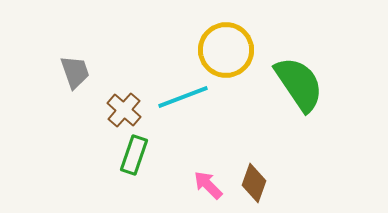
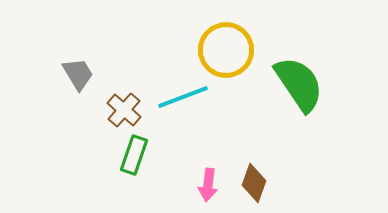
gray trapezoid: moved 3 px right, 2 px down; rotated 12 degrees counterclockwise
pink arrow: rotated 128 degrees counterclockwise
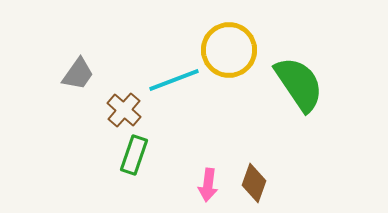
yellow circle: moved 3 px right
gray trapezoid: rotated 66 degrees clockwise
cyan line: moved 9 px left, 17 px up
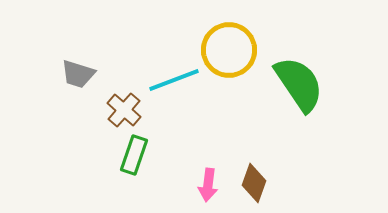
gray trapezoid: rotated 72 degrees clockwise
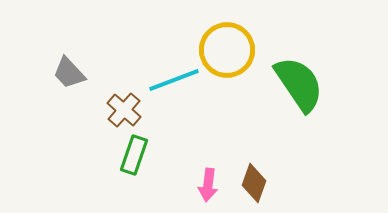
yellow circle: moved 2 px left
gray trapezoid: moved 9 px left, 1 px up; rotated 30 degrees clockwise
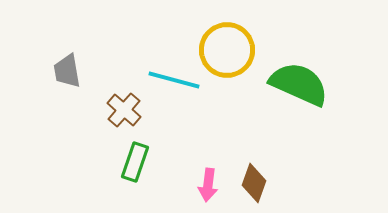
gray trapezoid: moved 2 px left, 2 px up; rotated 33 degrees clockwise
cyan line: rotated 36 degrees clockwise
green semicircle: rotated 32 degrees counterclockwise
green rectangle: moved 1 px right, 7 px down
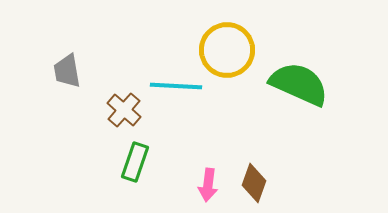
cyan line: moved 2 px right, 6 px down; rotated 12 degrees counterclockwise
